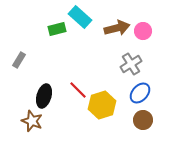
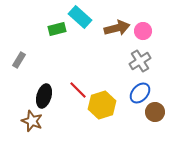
gray cross: moved 9 px right, 3 px up
brown circle: moved 12 px right, 8 px up
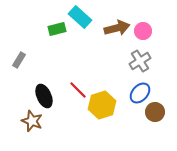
black ellipse: rotated 40 degrees counterclockwise
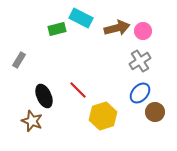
cyan rectangle: moved 1 px right, 1 px down; rotated 15 degrees counterclockwise
yellow hexagon: moved 1 px right, 11 px down
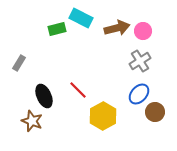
gray rectangle: moved 3 px down
blue ellipse: moved 1 px left, 1 px down
yellow hexagon: rotated 12 degrees counterclockwise
